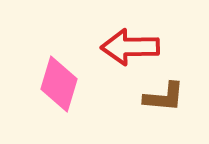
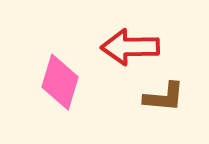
pink diamond: moved 1 px right, 2 px up
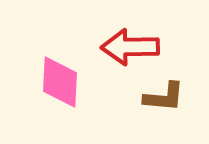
pink diamond: rotated 14 degrees counterclockwise
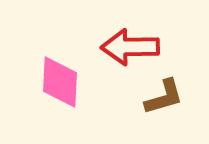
brown L-shape: rotated 21 degrees counterclockwise
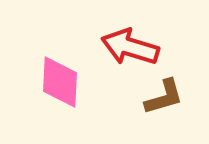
red arrow: rotated 18 degrees clockwise
